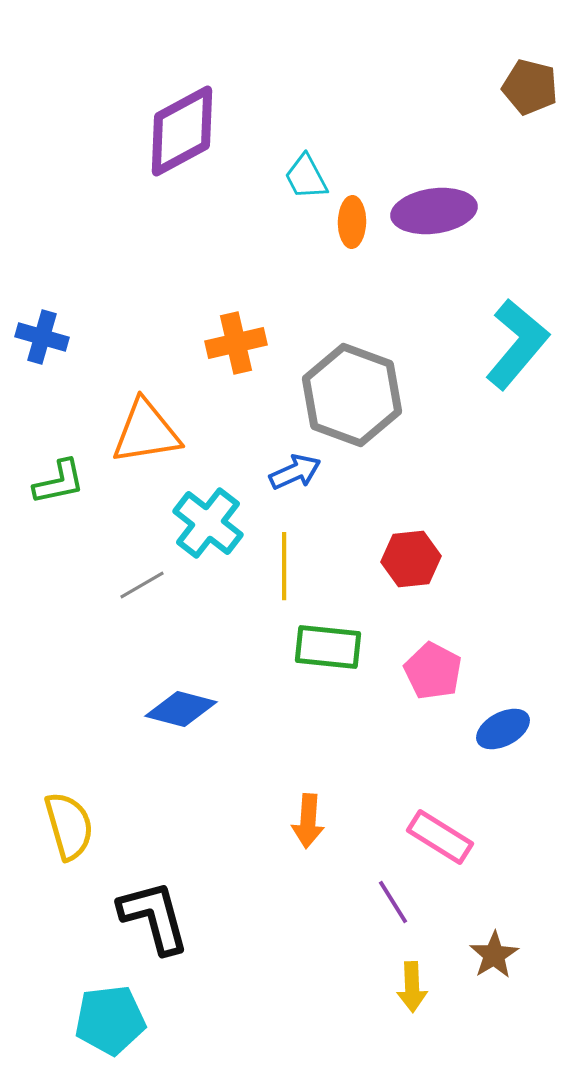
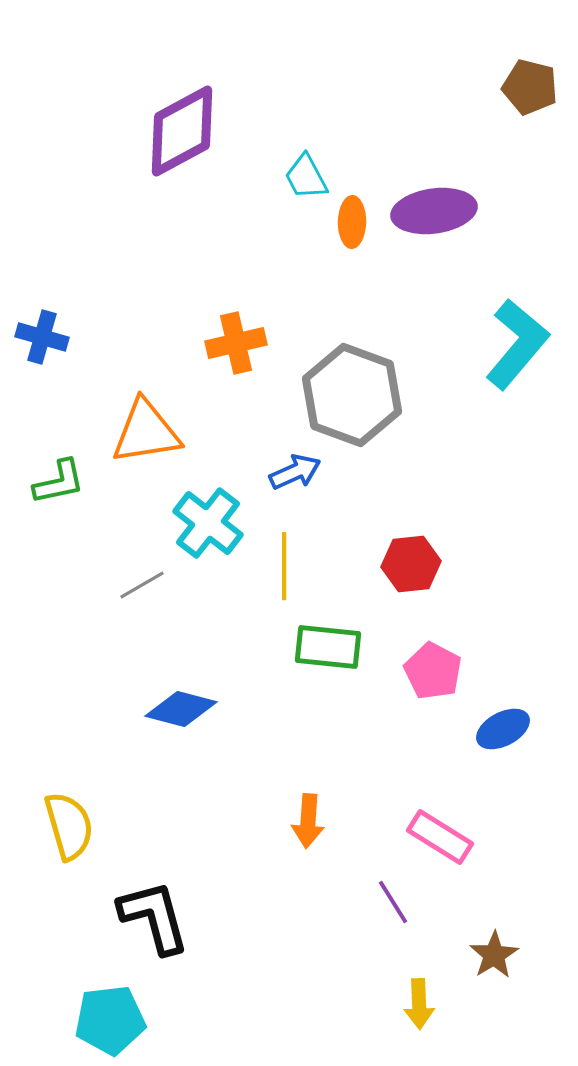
red hexagon: moved 5 px down
yellow arrow: moved 7 px right, 17 px down
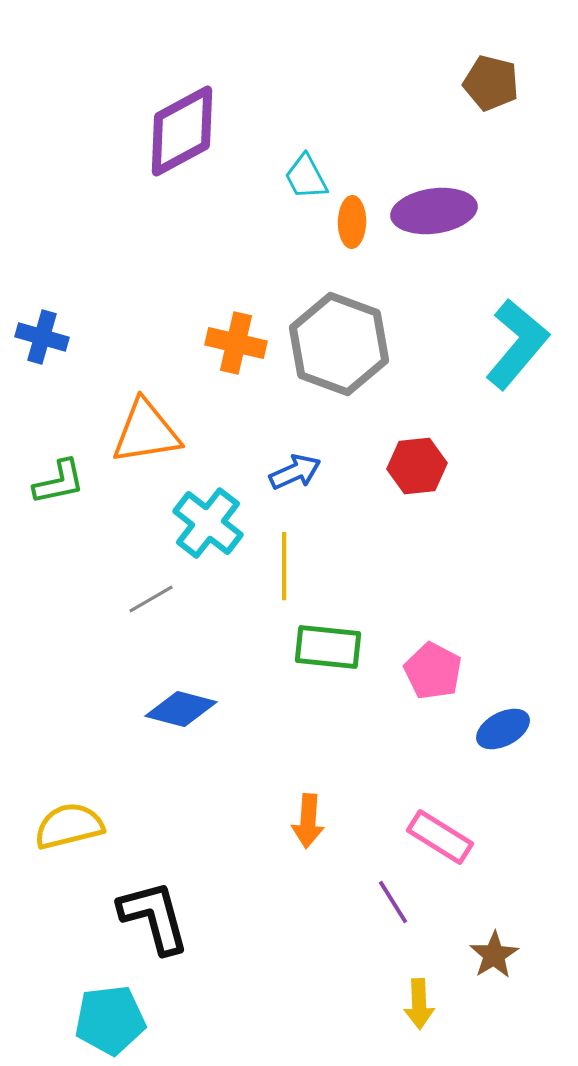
brown pentagon: moved 39 px left, 4 px up
orange cross: rotated 26 degrees clockwise
gray hexagon: moved 13 px left, 51 px up
red hexagon: moved 6 px right, 98 px up
gray line: moved 9 px right, 14 px down
yellow semicircle: rotated 88 degrees counterclockwise
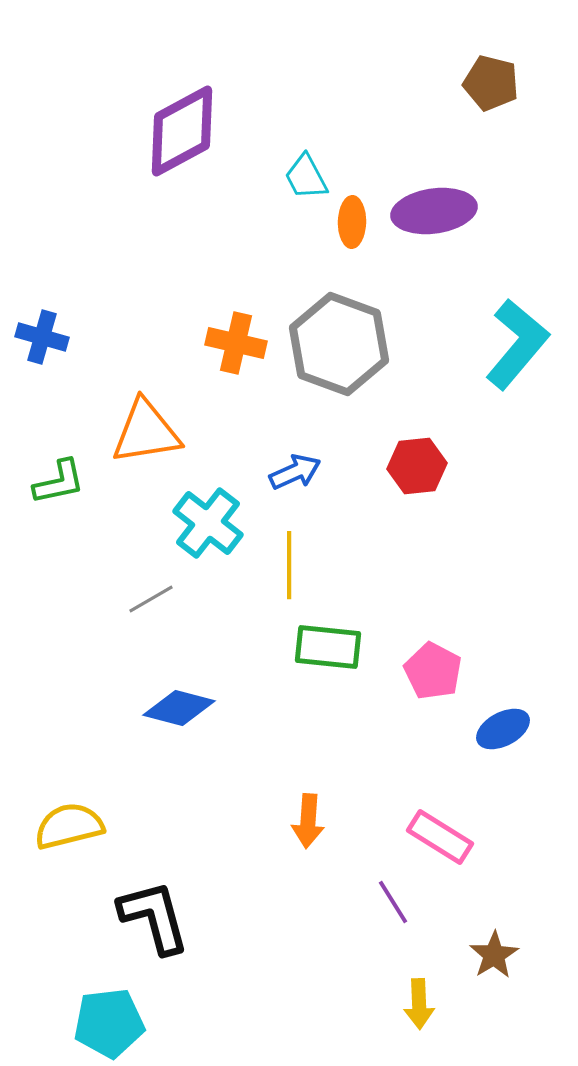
yellow line: moved 5 px right, 1 px up
blue diamond: moved 2 px left, 1 px up
cyan pentagon: moved 1 px left, 3 px down
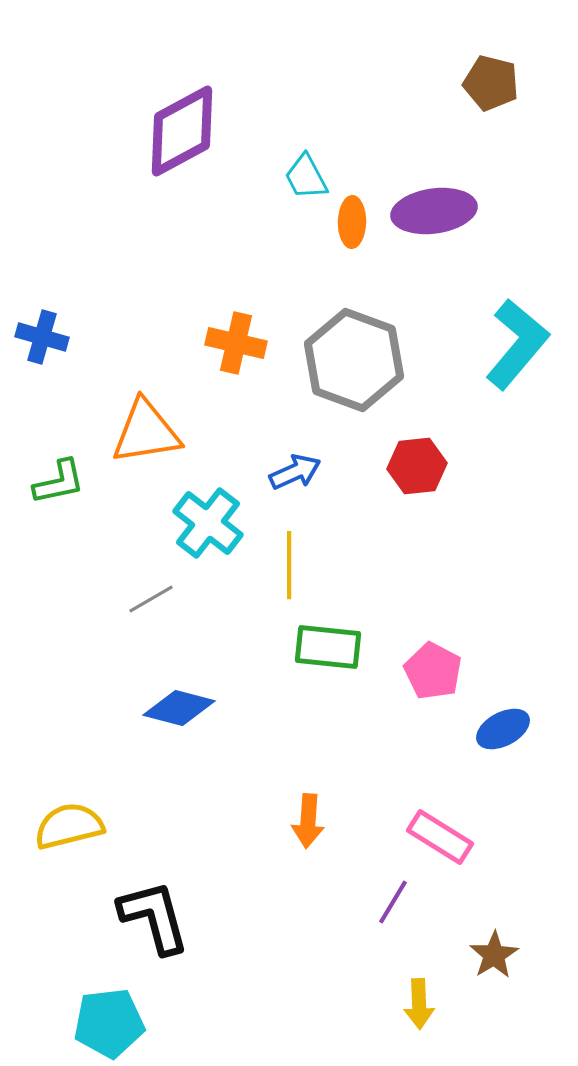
gray hexagon: moved 15 px right, 16 px down
purple line: rotated 63 degrees clockwise
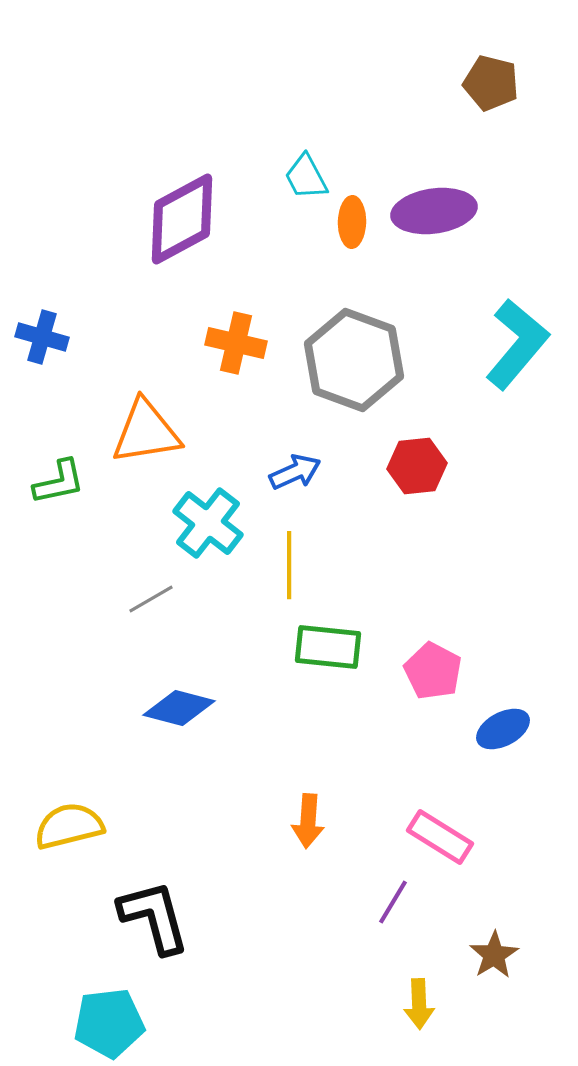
purple diamond: moved 88 px down
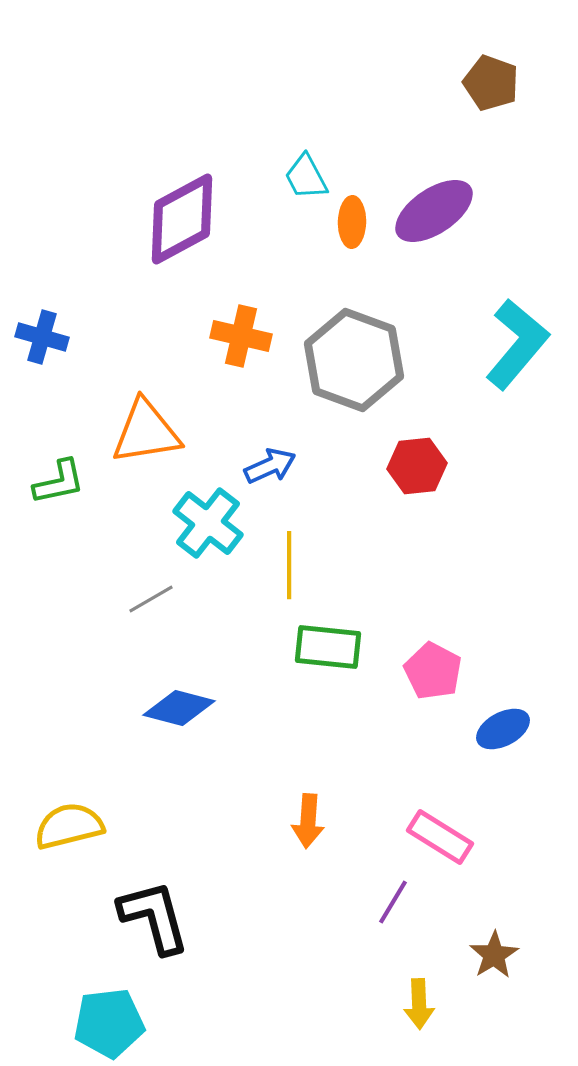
brown pentagon: rotated 6 degrees clockwise
purple ellipse: rotated 26 degrees counterclockwise
orange cross: moved 5 px right, 7 px up
blue arrow: moved 25 px left, 6 px up
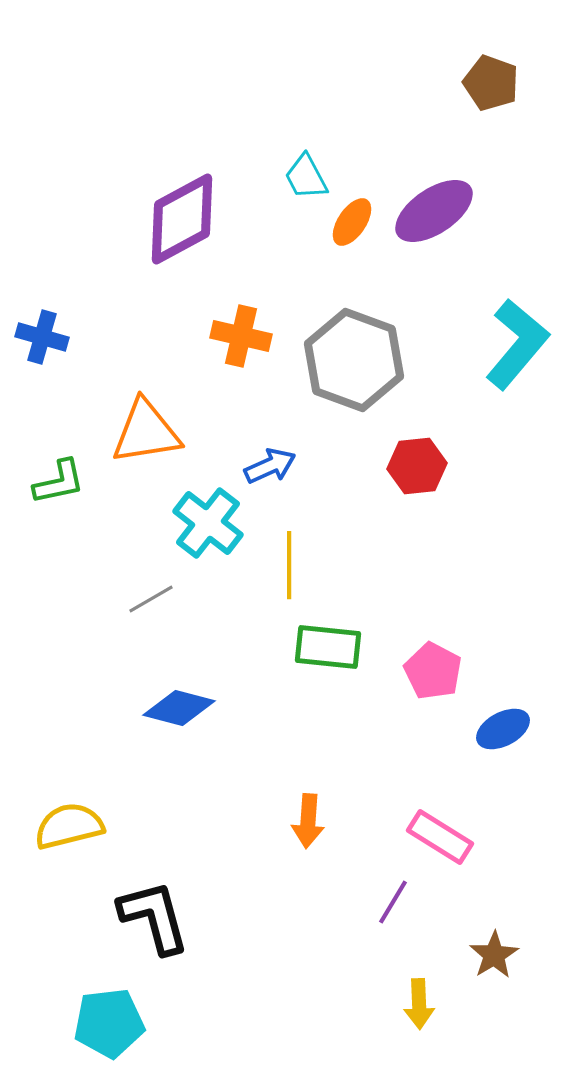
orange ellipse: rotated 33 degrees clockwise
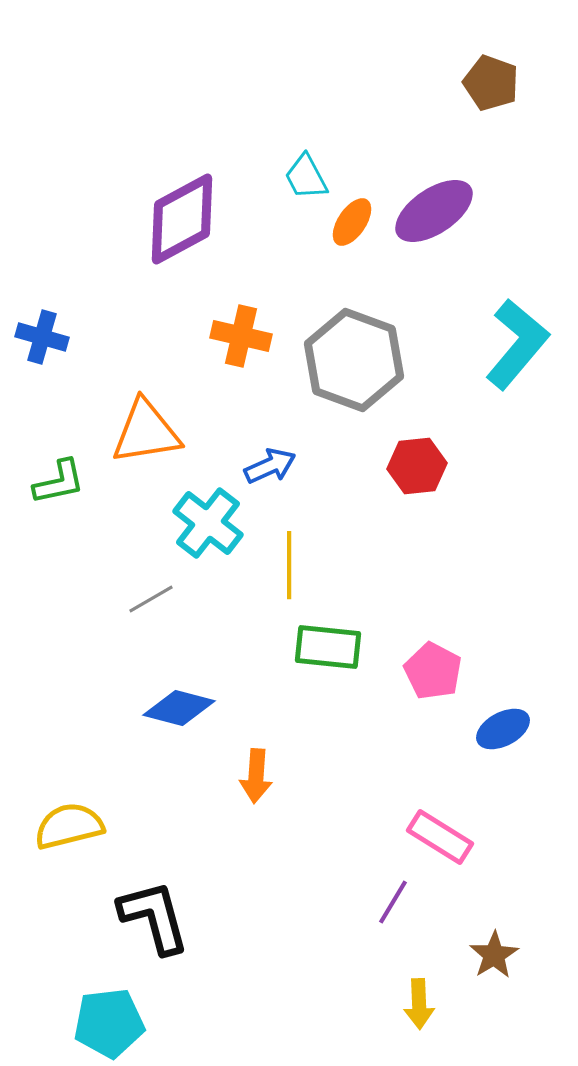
orange arrow: moved 52 px left, 45 px up
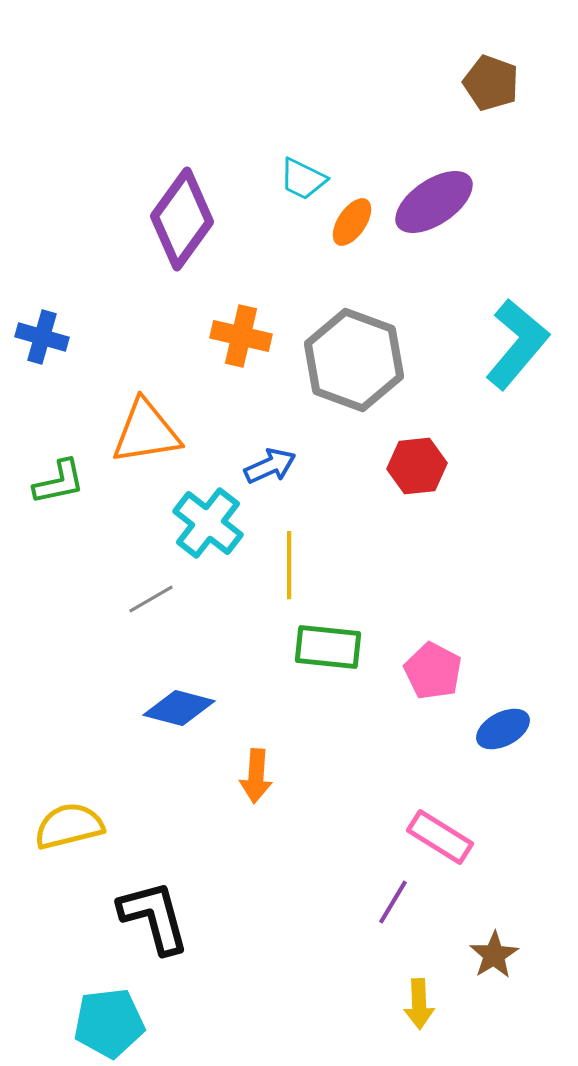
cyan trapezoid: moved 3 px left, 2 px down; rotated 36 degrees counterclockwise
purple ellipse: moved 9 px up
purple diamond: rotated 26 degrees counterclockwise
